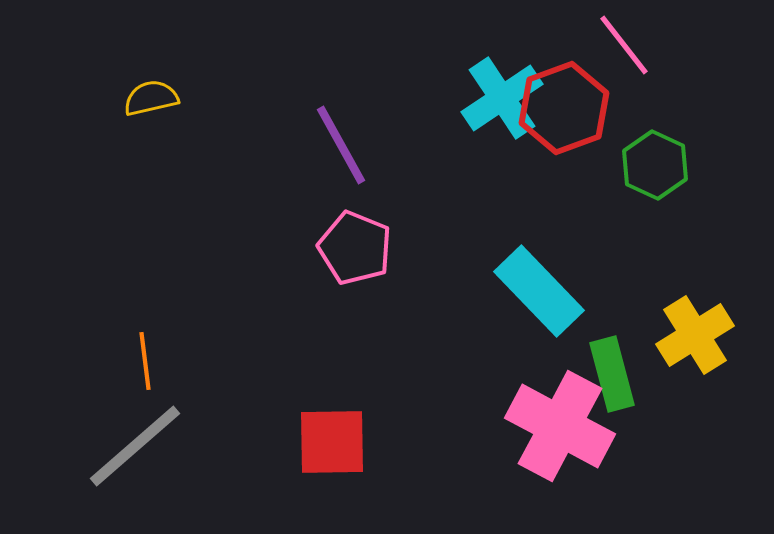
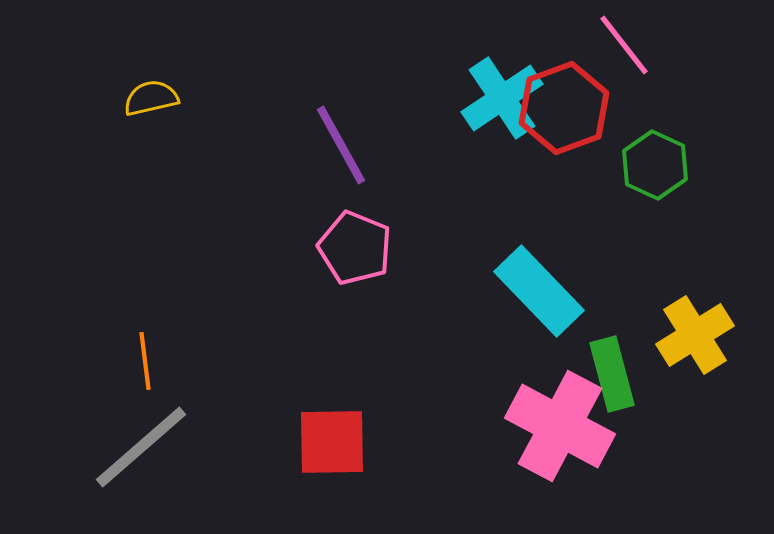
gray line: moved 6 px right, 1 px down
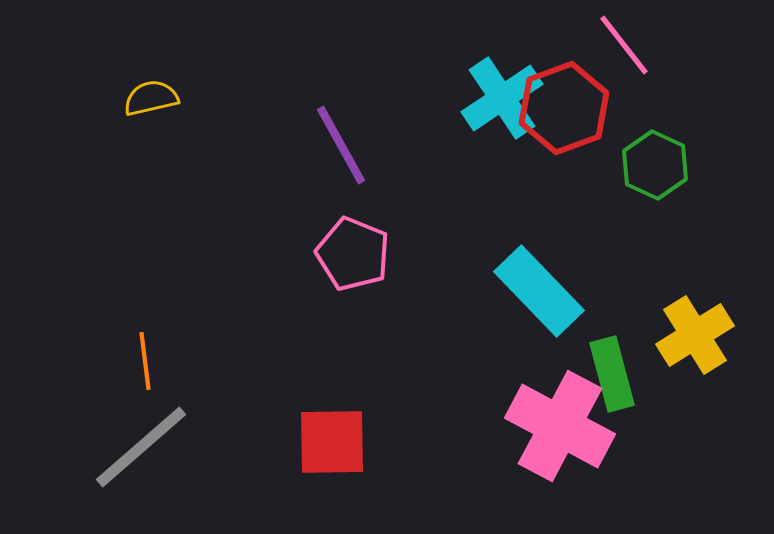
pink pentagon: moved 2 px left, 6 px down
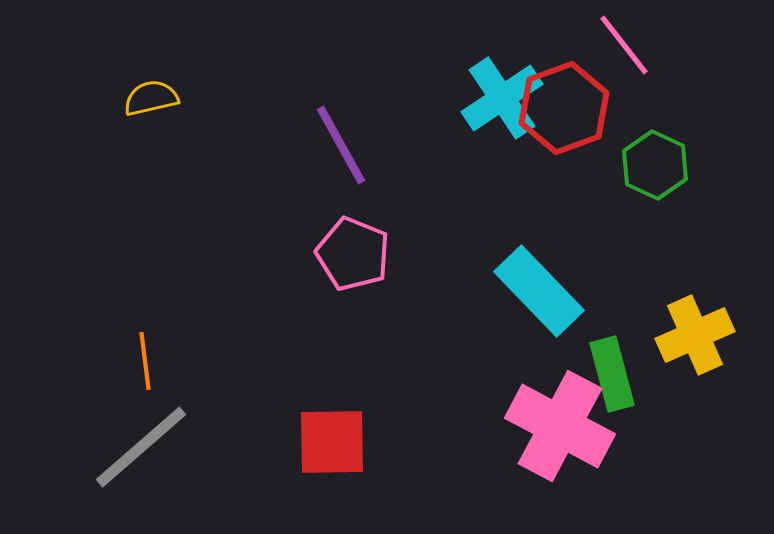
yellow cross: rotated 8 degrees clockwise
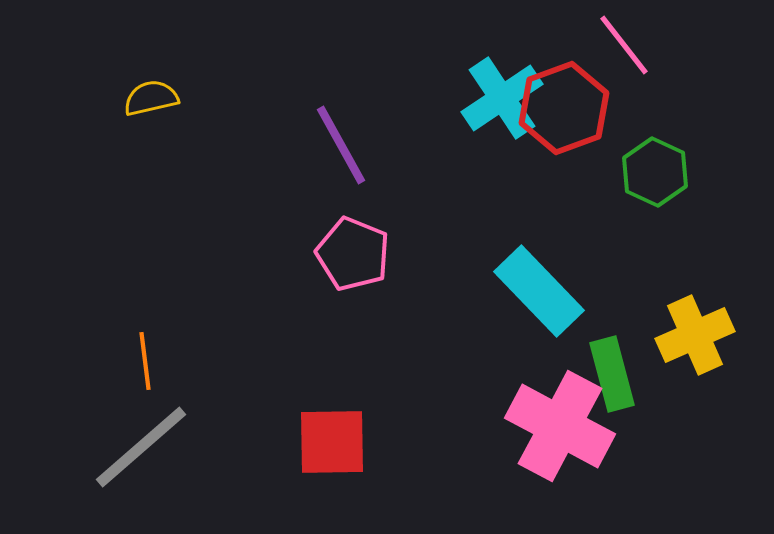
green hexagon: moved 7 px down
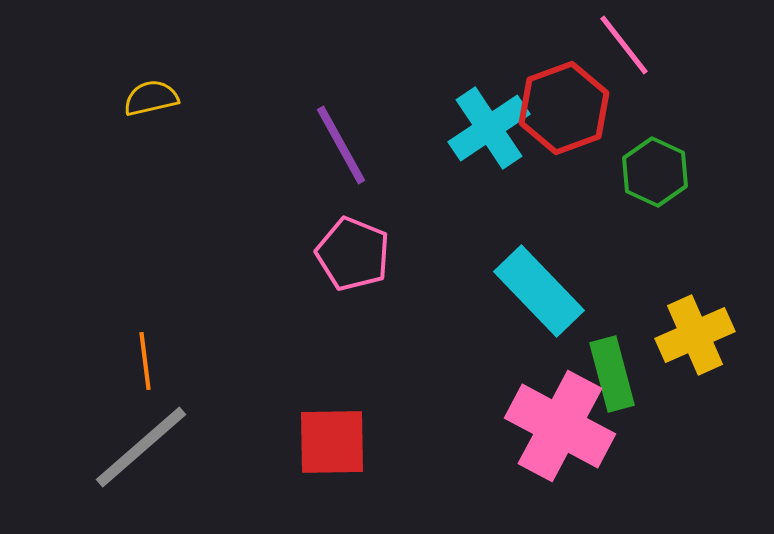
cyan cross: moved 13 px left, 30 px down
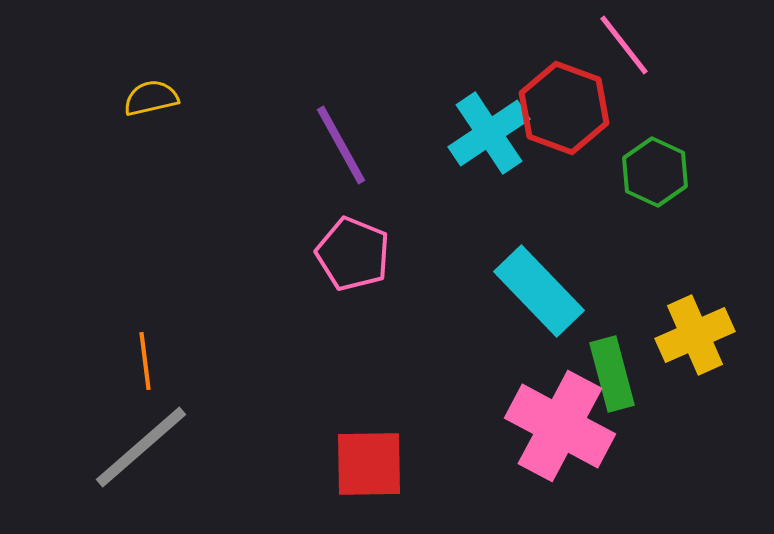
red hexagon: rotated 20 degrees counterclockwise
cyan cross: moved 5 px down
red square: moved 37 px right, 22 px down
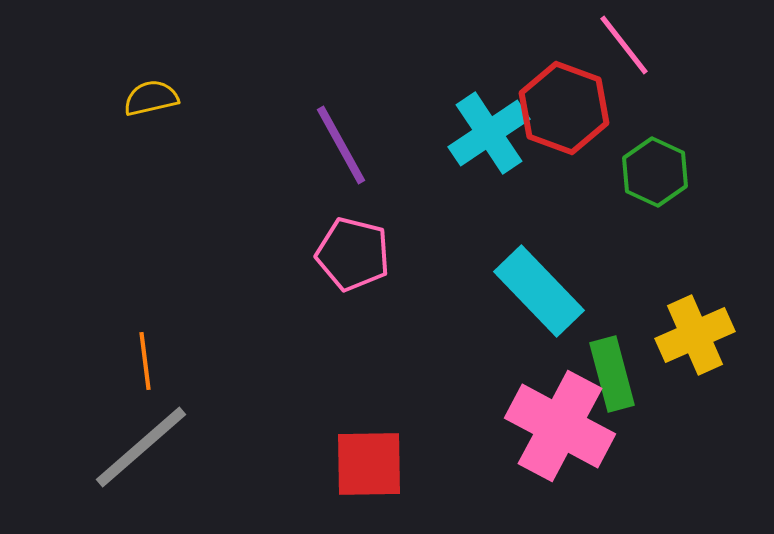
pink pentagon: rotated 8 degrees counterclockwise
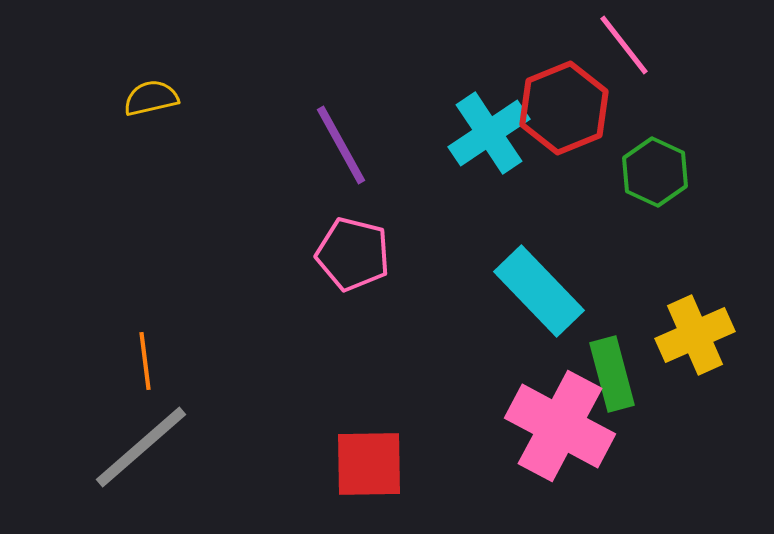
red hexagon: rotated 18 degrees clockwise
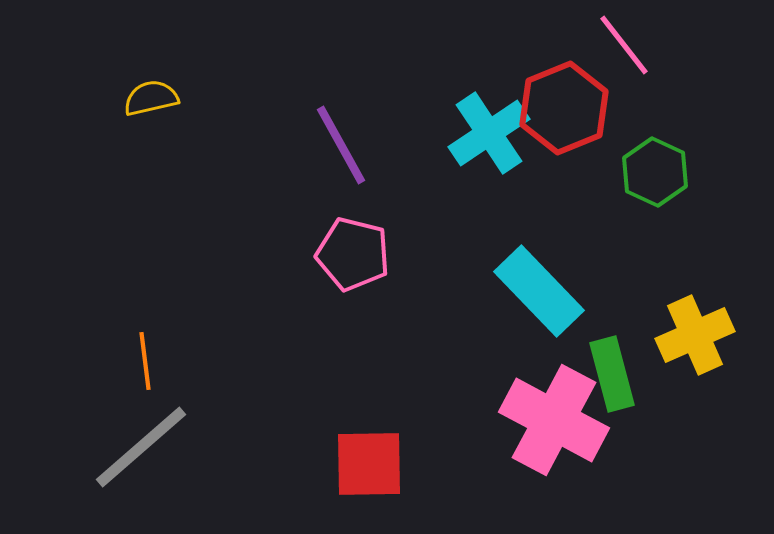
pink cross: moved 6 px left, 6 px up
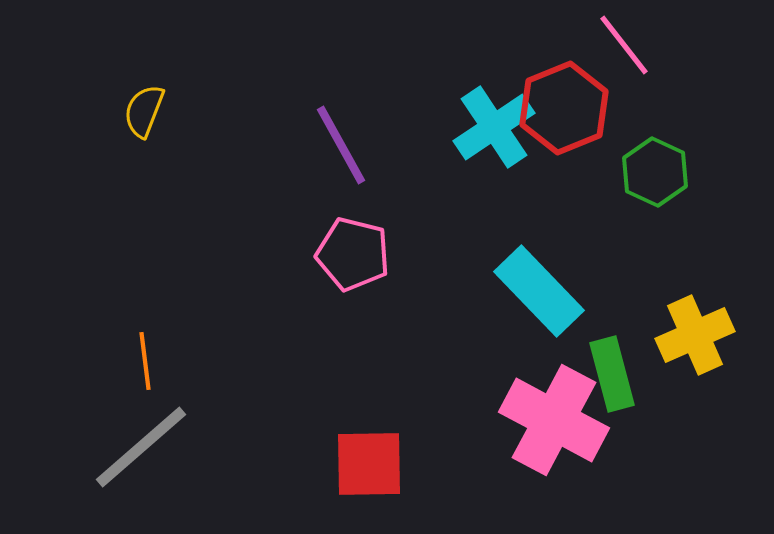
yellow semicircle: moved 7 px left, 13 px down; rotated 56 degrees counterclockwise
cyan cross: moved 5 px right, 6 px up
